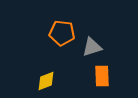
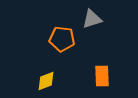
orange pentagon: moved 6 px down
gray triangle: moved 28 px up
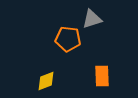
orange pentagon: moved 6 px right
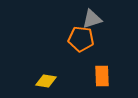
orange pentagon: moved 13 px right
yellow diamond: rotated 30 degrees clockwise
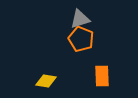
gray triangle: moved 12 px left
orange pentagon: rotated 15 degrees clockwise
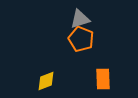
orange rectangle: moved 1 px right, 3 px down
yellow diamond: rotated 30 degrees counterclockwise
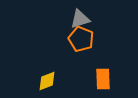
yellow diamond: moved 1 px right
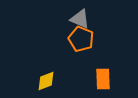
gray triangle: rotated 40 degrees clockwise
yellow diamond: moved 1 px left
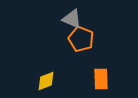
gray triangle: moved 8 px left
orange rectangle: moved 2 px left
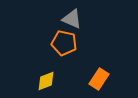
orange pentagon: moved 17 px left, 4 px down; rotated 10 degrees counterclockwise
orange rectangle: moved 2 px left; rotated 35 degrees clockwise
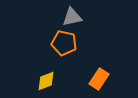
gray triangle: moved 2 px up; rotated 35 degrees counterclockwise
